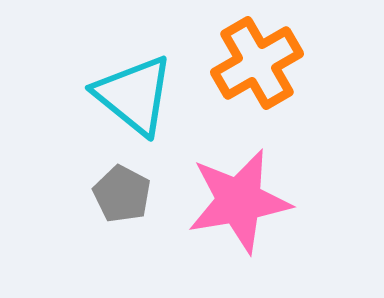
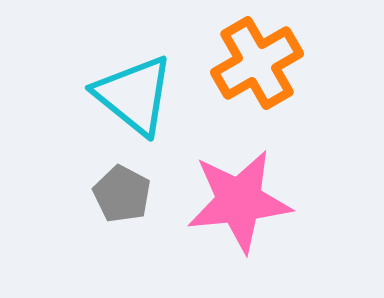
pink star: rotated 4 degrees clockwise
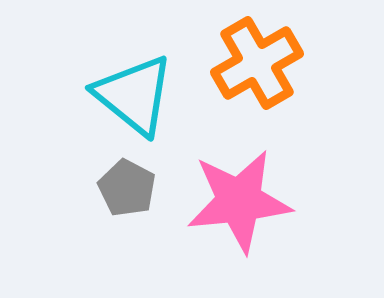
gray pentagon: moved 5 px right, 6 px up
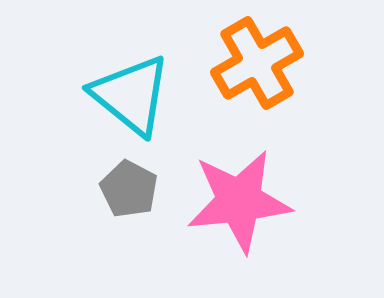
cyan triangle: moved 3 px left
gray pentagon: moved 2 px right, 1 px down
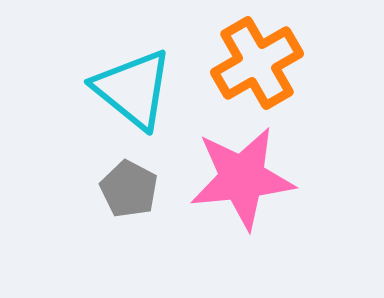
cyan triangle: moved 2 px right, 6 px up
pink star: moved 3 px right, 23 px up
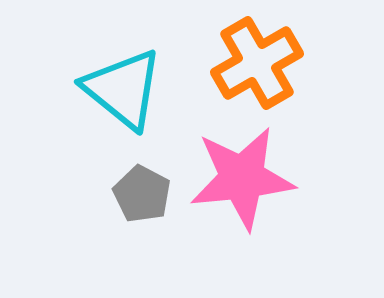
cyan triangle: moved 10 px left
gray pentagon: moved 13 px right, 5 px down
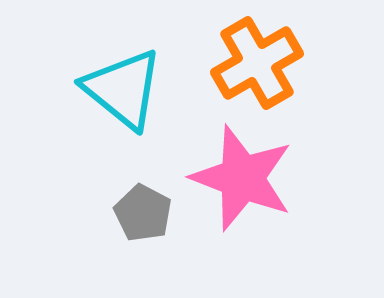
pink star: rotated 27 degrees clockwise
gray pentagon: moved 1 px right, 19 px down
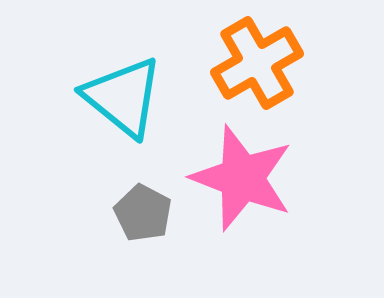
cyan triangle: moved 8 px down
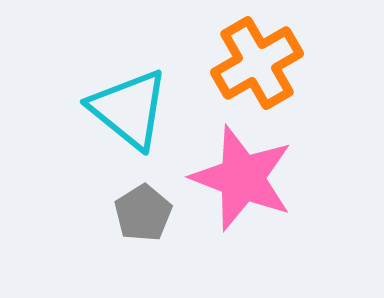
cyan triangle: moved 6 px right, 12 px down
gray pentagon: rotated 12 degrees clockwise
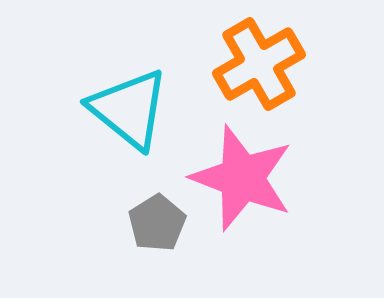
orange cross: moved 2 px right, 1 px down
gray pentagon: moved 14 px right, 10 px down
